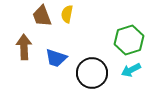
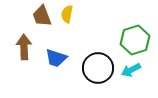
green hexagon: moved 6 px right
black circle: moved 6 px right, 5 px up
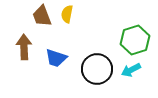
black circle: moved 1 px left, 1 px down
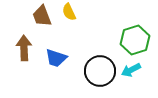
yellow semicircle: moved 2 px right, 2 px up; rotated 36 degrees counterclockwise
brown arrow: moved 1 px down
black circle: moved 3 px right, 2 px down
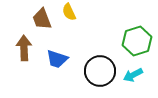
brown trapezoid: moved 3 px down
green hexagon: moved 2 px right, 1 px down
blue trapezoid: moved 1 px right, 1 px down
cyan arrow: moved 2 px right, 5 px down
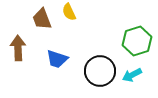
brown arrow: moved 6 px left
cyan arrow: moved 1 px left
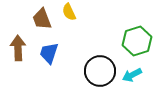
blue trapezoid: moved 8 px left, 6 px up; rotated 90 degrees clockwise
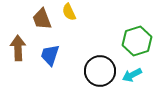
blue trapezoid: moved 1 px right, 2 px down
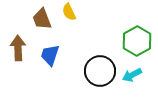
green hexagon: rotated 12 degrees counterclockwise
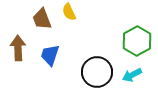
black circle: moved 3 px left, 1 px down
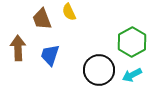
green hexagon: moved 5 px left, 1 px down
black circle: moved 2 px right, 2 px up
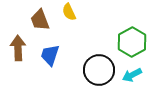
brown trapezoid: moved 2 px left, 1 px down
